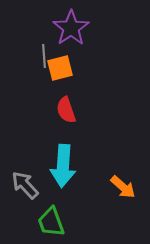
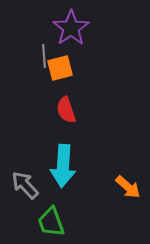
orange arrow: moved 5 px right
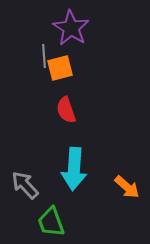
purple star: rotated 6 degrees counterclockwise
cyan arrow: moved 11 px right, 3 px down
orange arrow: moved 1 px left
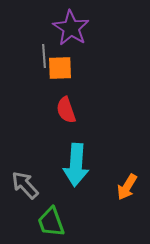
orange square: rotated 12 degrees clockwise
cyan arrow: moved 2 px right, 4 px up
orange arrow: rotated 80 degrees clockwise
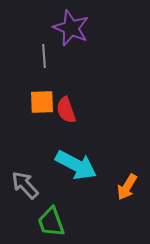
purple star: rotated 9 degrees counterclockwise
orange square: moved 18 px left, 34 px down
cyan arrow: rotated 66 degrees counterclockwise
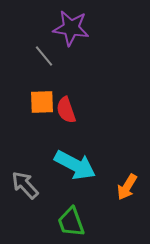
purple star: rotated 15 degrees counterclockwise
gray line: rotated 35 degrees counterclockwise
cyan arrow: moved 1 px left
green trapezoid: moved 20 px right
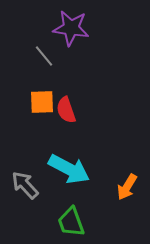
cyan arrow: moved 6 px left, 4 px down
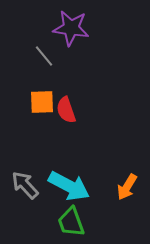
cyan arrow: moved 17 px down
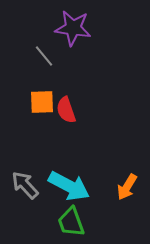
purple star: moved 2 px right
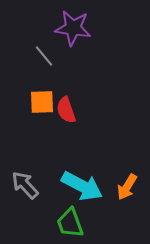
cyan arrow: moved 13 px right
green trapezoid: moved 1 px left, 1 px down
